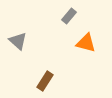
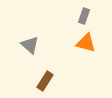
gray rectangle: moved 15 px right; rotated 21 degrees counterclockwise
gray triangle: moved 12 px right, 4 px down
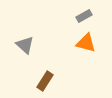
gray rectangle: rotated 42 degrees clockwise
gray triangle: moved 5 px left
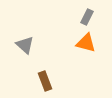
gray rectangle: moved 3 px right, 1 px down; rotated 35 degrees counterclockwise
brown rectangle: rotated 54 degrees counterclockwise
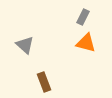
gray rectangle: moved 4 px left
brown rectangle: moved 1 px left, 1 px down
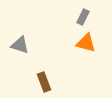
gray triangle: moved 5 px left; rotated 24 degrees counterclockwise
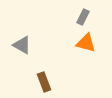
gray triangle: moved 2 px right; rotated 12 degrees clockwise
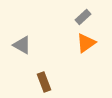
gray rectangle: rotated 21 degrees clockwise
orange triangle: rotated 50 degrees counterclockwise
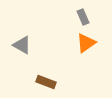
gray rectangle: rotated 70 degrees counterclockwise
brown rectangle: moved 2 px right; rotated 48 degrees counterclockwise
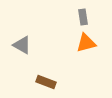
gray rectangle: rotated 14 degrees clockwise
orange triangle: rotated 20 degrees clockwise
